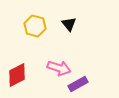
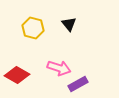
yellow hexagon: moved 2 px left, 2 px down
red diamond: rotated 55 degrees clockwise
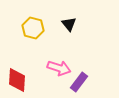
red diamond: moved 5 px down; rotated 65 degrees clockwise
purple rectangle: moved 1 px right, 2 px up; rotated 24 degrees counterclockwise
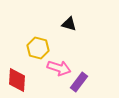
black triangle: rotated 35 degrees counterclockwise
yellow hexagon: moved 5 px right, 20 px down
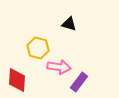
pink arrow: moved 1 px up; rotated 10 degrees counterclockwise
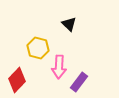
black triangle: rotated 28 degrees clockwise
pink arrow: rotated 85 degrees clockwise
red diamond: rotated 40 degrees clockwise
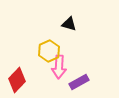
black triangle: rotated 28 degrees counterclockwise
yellow hexagon: moved 11 px right, 3 px down; rotated 20 degrees clockwise
purple rectangle: rotated 24 degrees clockwise
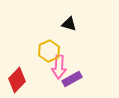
purple rectangle: moved 7 px left, 3 px up
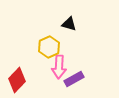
yellow hexagon: moved 4 px up
purple rectangle: moved 2 px right
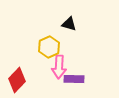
purple rectangle: rotated 30 degrees clockwise
